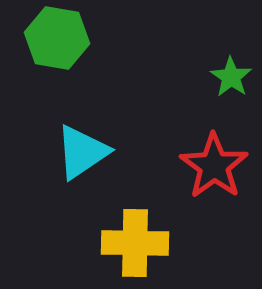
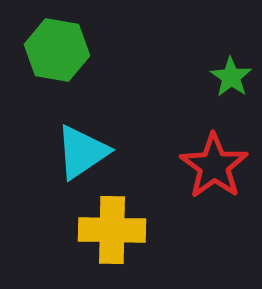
green hexagon: moved 12 px down
yellow cross: moved 23 px left, 13 px up
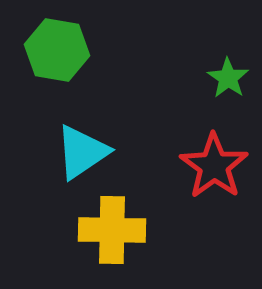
green star: moved 3 px left, 1 px down
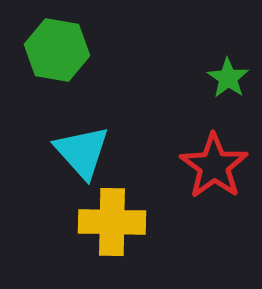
cyan triangle: rotated 38 degrees counterclockwise
yellow cross: moved 8 px up
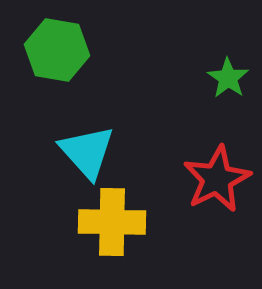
cyan triangle: moved 5 px right
red star: moved 3 px right, 13 px down; rotated 10 degrees clockwise
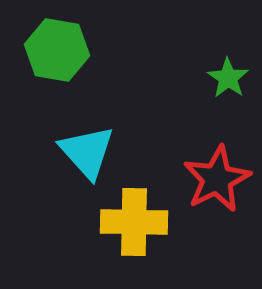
yellow cross: moved 22 px right
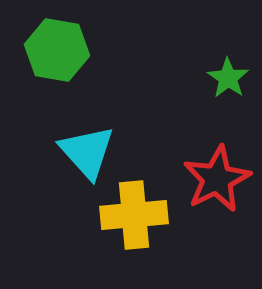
yellow cross: moved 7 px up; rotated 6 degrees counterclockwise
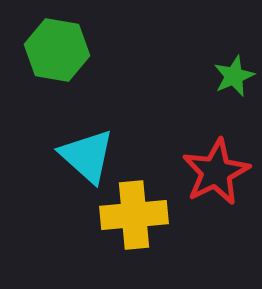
green star: moved 6 px right, 2 px up; rotated 15 degrees clockwise
cyan triangle: moved 4 px down; rotated 6 degrees counterclockwise
red star: moved 1 px left, 7 px up
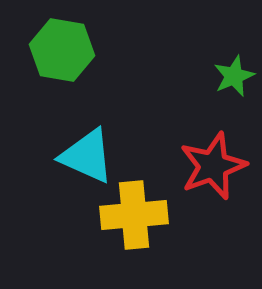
green hexagon: moved 5 px right
cyan triangle: rotated 18 degrees counterclockwise
red star: moved 3 px left, 6 px up; rotated 6 degrees clockwise
